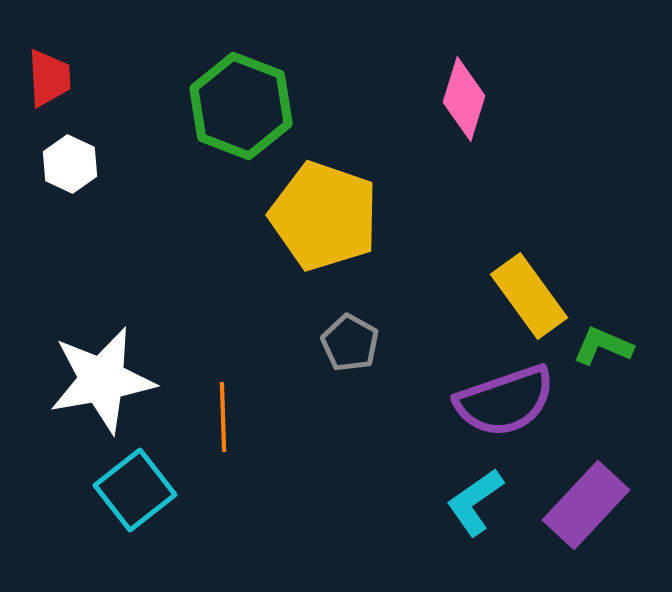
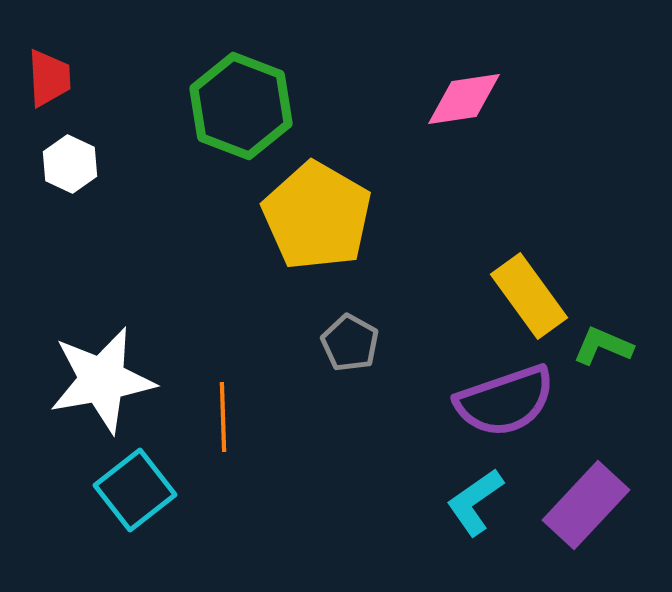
pink diamond: rotated 64 degrees clockwise
yellow pentagon: moved 7 px left; rotated 11 degrees clockwise
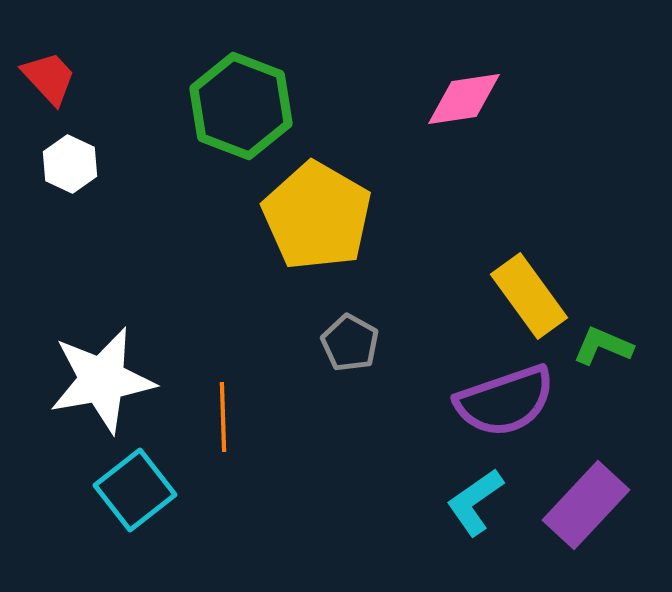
red trapezoid: rotated 40 degrees counterclockwise
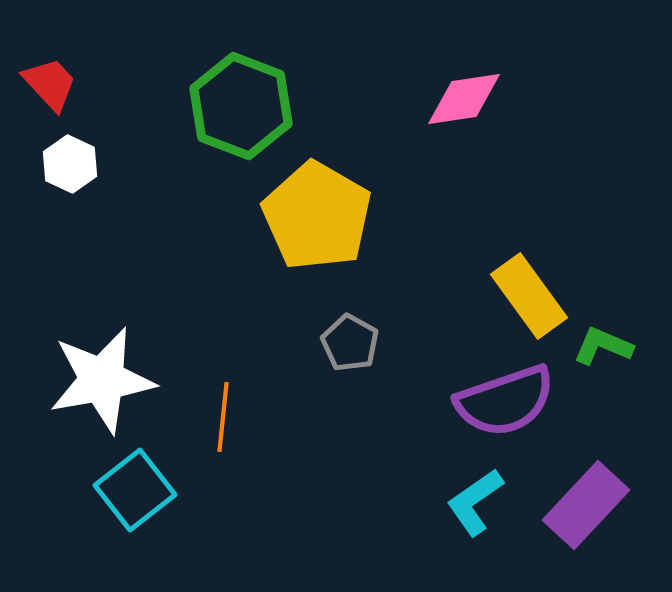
red trapezoid: moved 1 px right, 6 px down
orange line: rotated 8 degrees clockwise
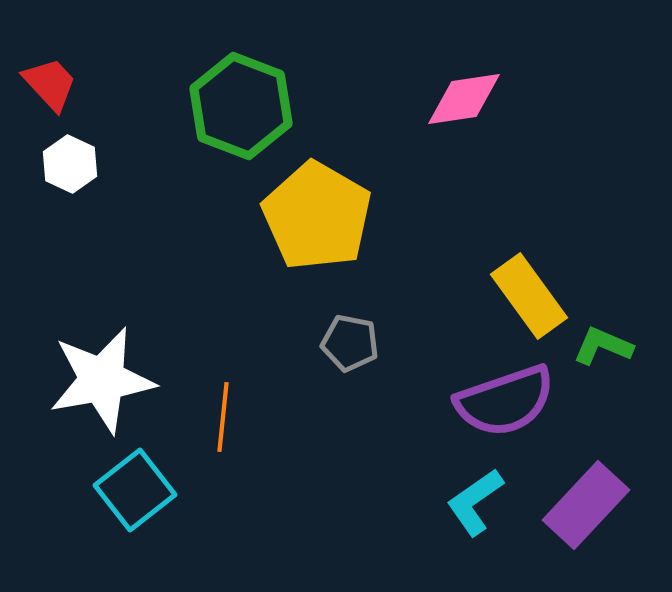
gray pentagon: rotated 18 degrees counterclockwise
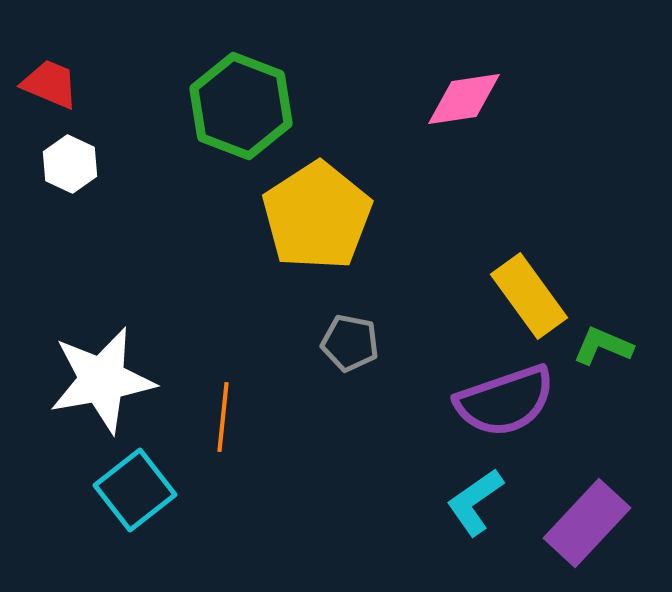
red trapezoid: rotated 24 degrees counterclockwise
yellow pentagon: rotated 9 degrees clockwise
purple rectangle: moved 1 px right, 18 px down
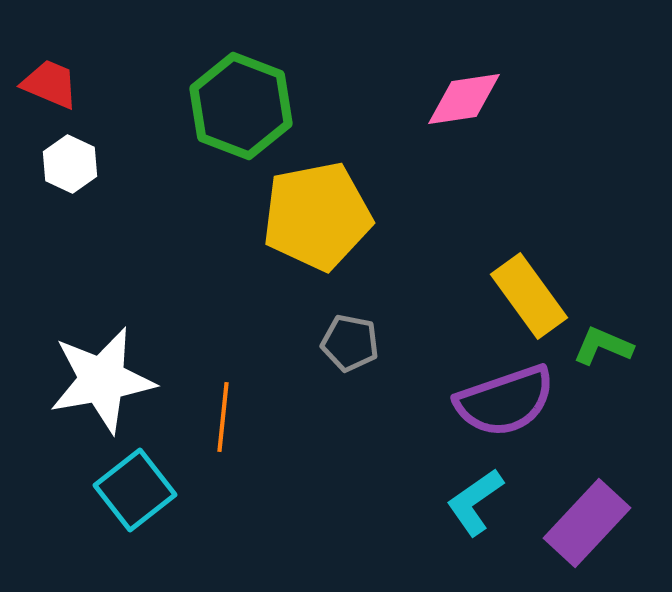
yellow pentagon: rotated 22 degrees clockwise
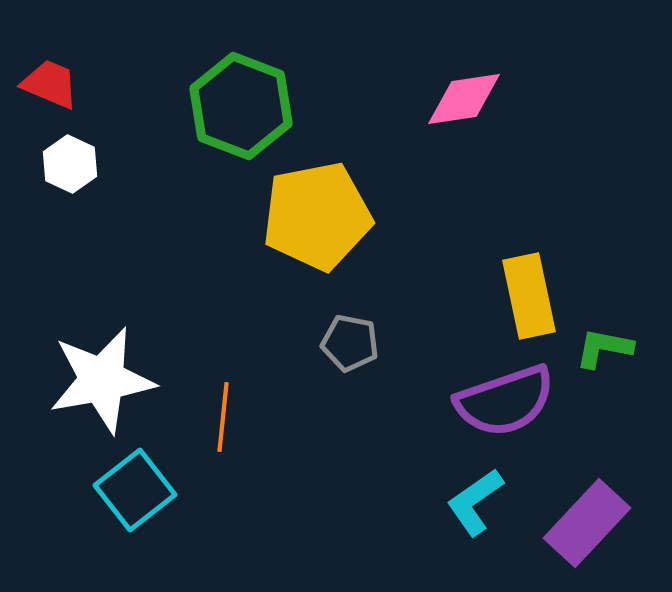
yellow rectangle: rotated 24 degrees clockwise
green L-shape: moved 1 px right, 2 px down; rotated 12 degrees counterclockwise
